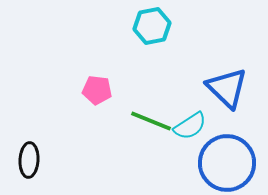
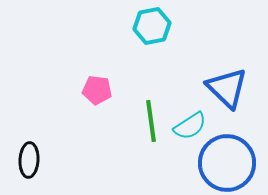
green line: rotated 60 degrees clockwise
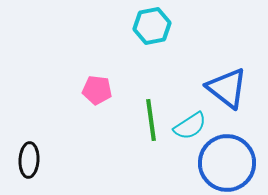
blue triangle: rotated 6 degrees counterclockwise
green line: moved 1 px up
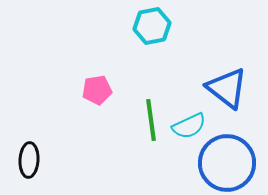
pink pentagon: rotated 16 degrees counterclockwise
cyan semicircle: moved 1 px left; rotated 8 degrees clockwise
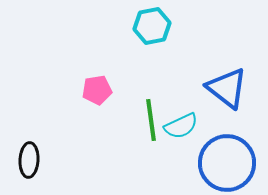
cyan semicircle: moved 8 px left
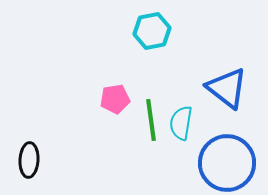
cyan hexagon: moved 5 px down
pink pentagon: moved 18 px right, 9 px down
cyan semicircle: moved 3 px up; rotated 124 degrees clockwise
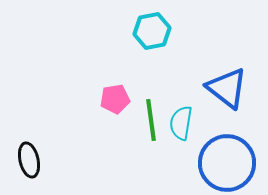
black ellipse: rotated 16 degrees counterclockwise
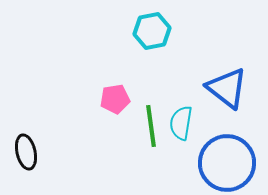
green line: moved 6 px down
black ellipse: moved 3 px left, 8 px up
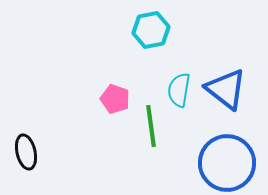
cyan hexagon: moved 1 px left, 1 px up
blue triangle: moved 1 px left, 1 px down
pink pentagon: rotated 28 degrees clockwise
cyan semicircle: moved 2 px left, 33 px up
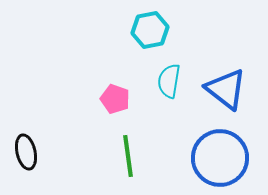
cyan hexagon: moved 1 px left
cyan semicircle: moved 10 px left, 9 px up
green line: moved 23 px left, 30 px down
blue circle: moved 7 px left, 5 px up
